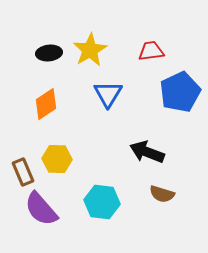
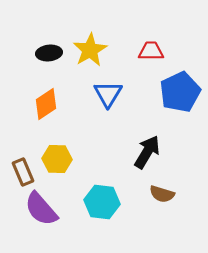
red trapezoid: rotated 8 degrees clockwise
black arrow: rotated 100 degrees clockwise
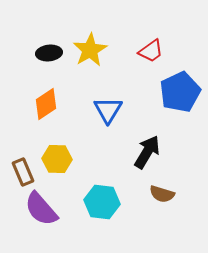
red trapezoid: rotated 144 degrees clockwise
blue triangle: moved 16 px down
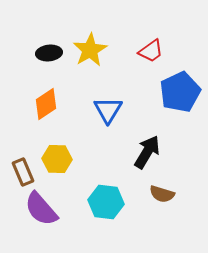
cyan hexagon: moved 4 px right
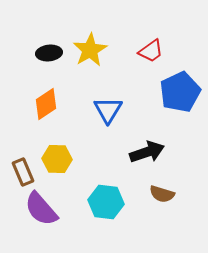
black arrow: rotated 40 degrees clockwise
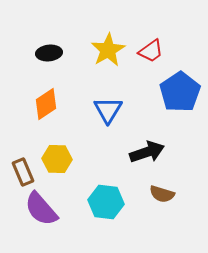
yellow star: moved 18 px right
blue pentagon: rotated 9 degrees counterclockwise
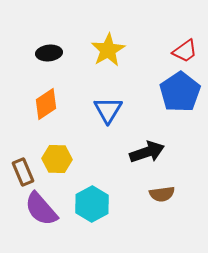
red trapezoid: moved 34 px right
brown semicircle: rotated 25 degrees counterclockwise
cyan hexagon: moved 14 px left, 2 px down; rotated 24 degrees clockwise
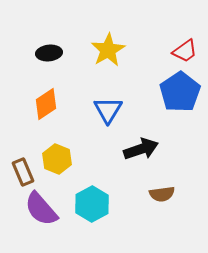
black arrow: moved 6 px left, 3 px up
yellow hexagon: rotated 20 degrees clockwise
